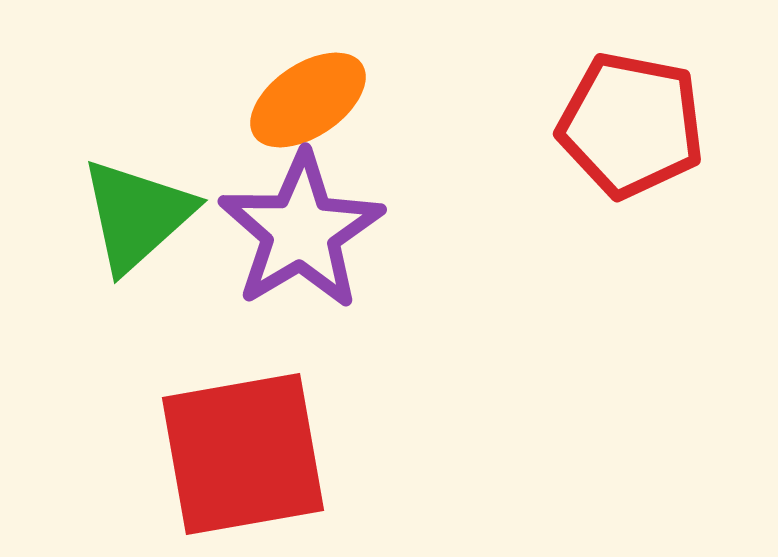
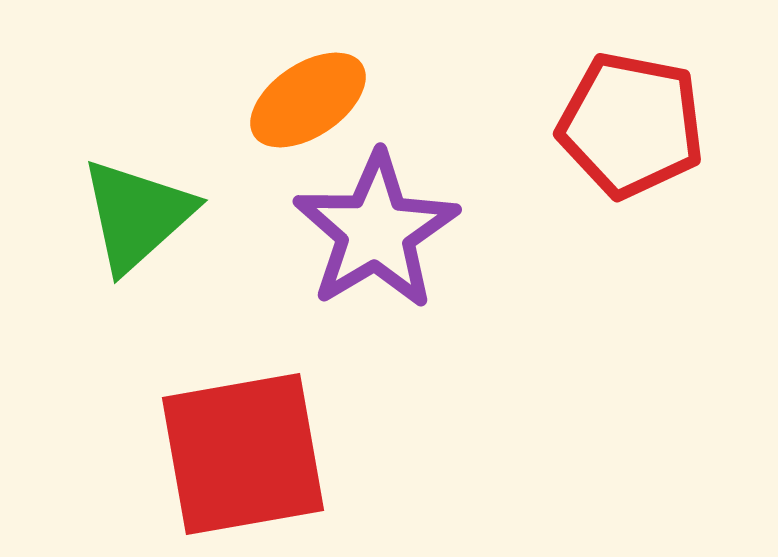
purple star: moved 75 px right
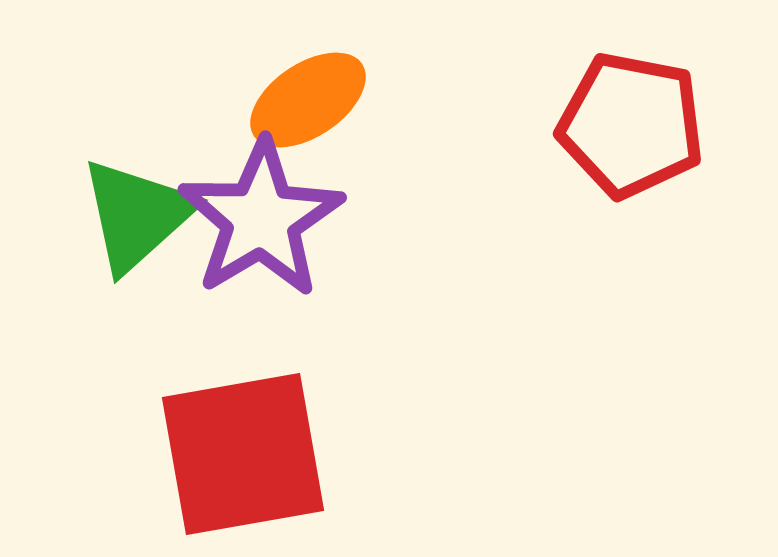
purple star: moved 115 px left, 12 px up
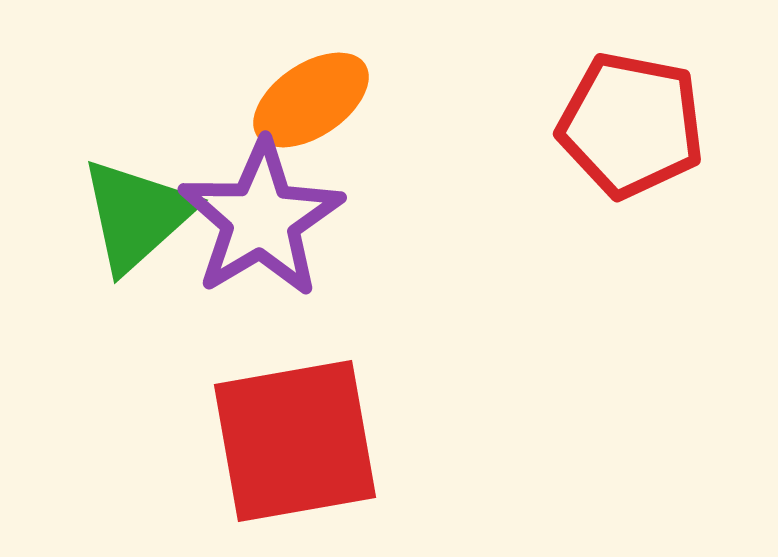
orange ellipse: moved 3 px right
red square: moved 52 px right, 13 px up
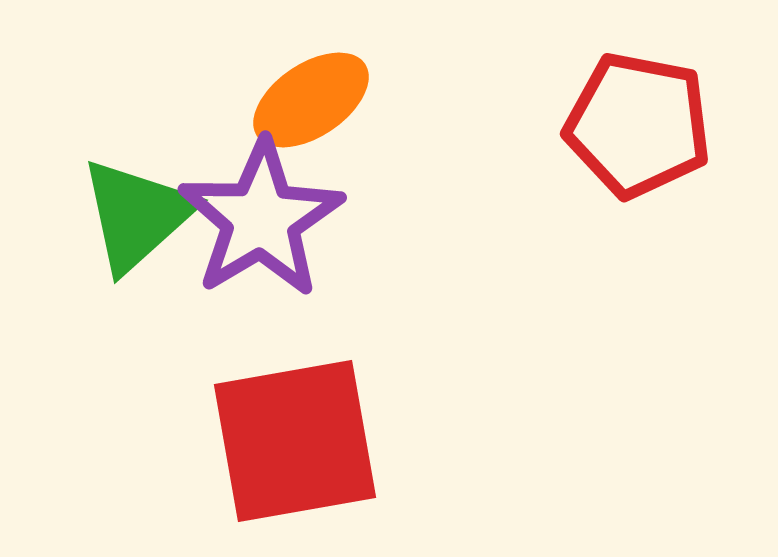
red pentagon: moved 7 px right
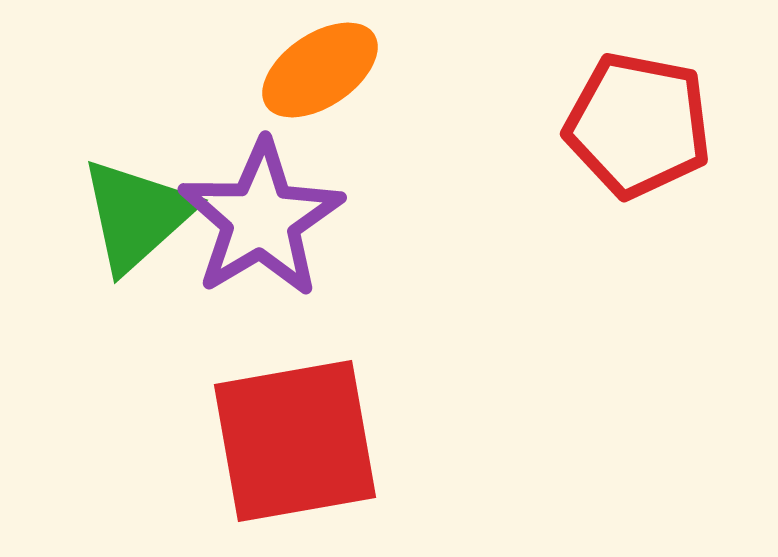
orange ellipse: moved 9 px right, 30 px up
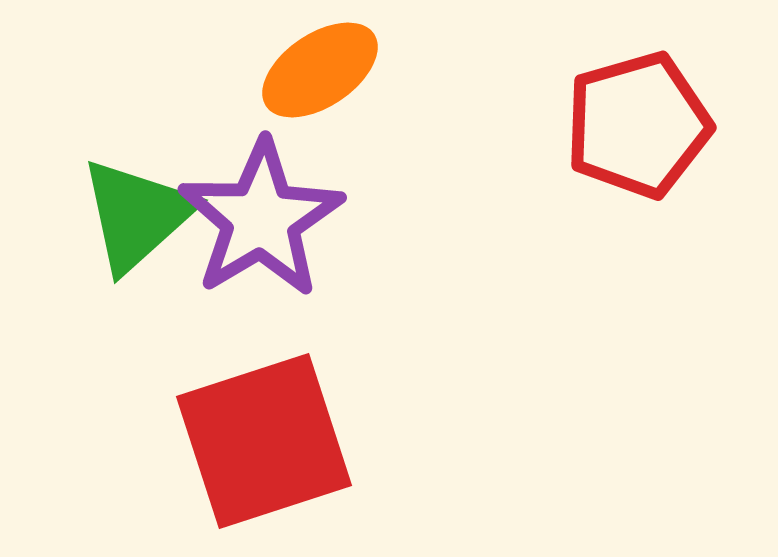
red pentagon: rotated 27 degrees counterclockwise
red square: moved 31 px left; rotated 8 degrees counterclockwise
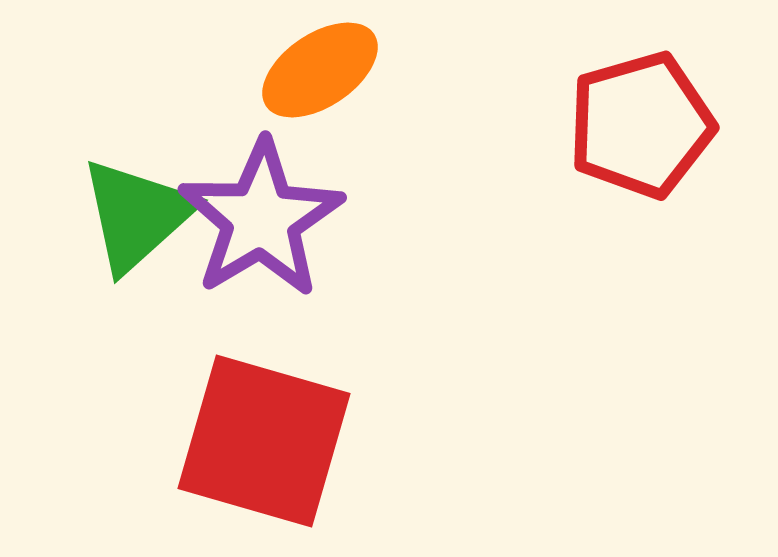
red pentagon: moved 3 px right
red square: rotated 34 degrees clockwise
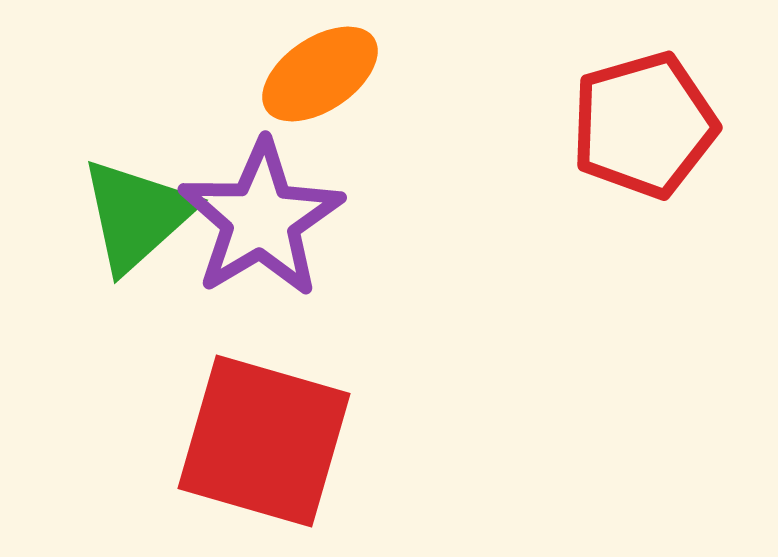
orange ellipse: moved 4 px down
red pentagon: moved 3 px right
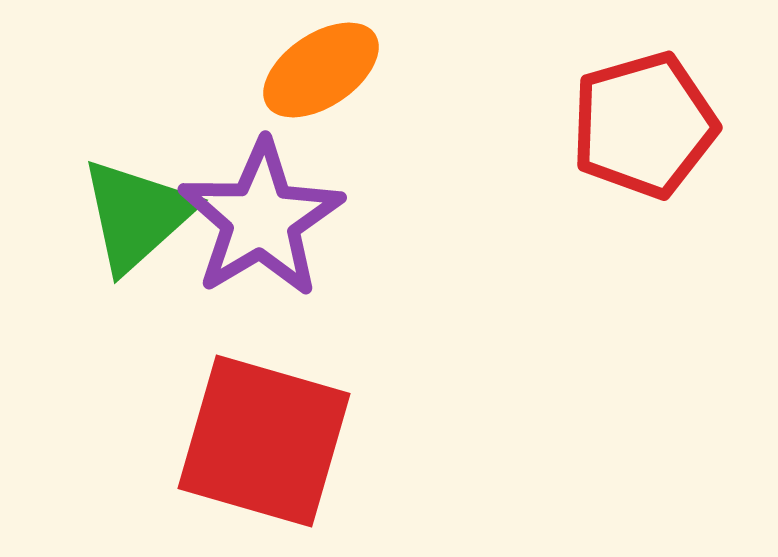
orange ellipse: moved 1 px right, 4 px up
